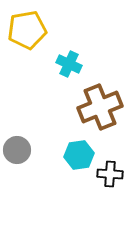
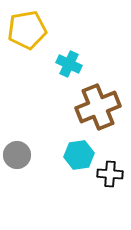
brown cross: moved 2 px left
gray circle: moved 5 px down
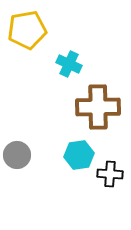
brown cross: rotated 21 degrees clockwise
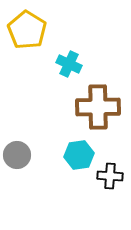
yellow pentagon: rotated 30 degrees counterclockwise
black cross: moved 2 px down
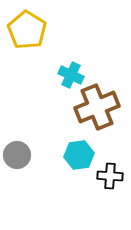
cyan cross: moved 2 px right, 11 px down
brown cross: moved 1 px left; rotated 21 degrees counterclockwise
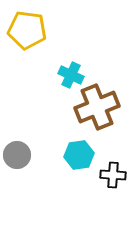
yellow pentagon: rotated 24 degrees counterclockwise
black cross: moved 3 px right, 1 px up
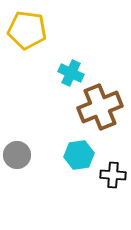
cyan cross: moved 2 px up
brown cross: moved 3 px right
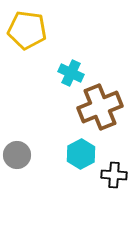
cyan hexagon: moved 2 px right, 1 px up; rotated 20 degrees counterclockwise
black cross: moved 1 px right
